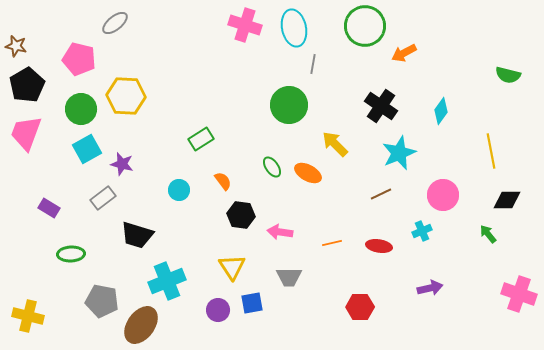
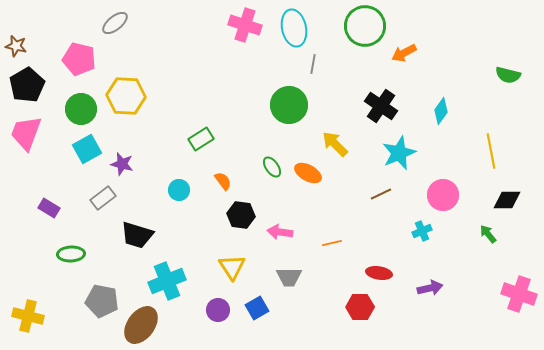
red ellipse at (379, 246): moved 27 px down
blue square at (252, 303): moved 5 px right, 5 px down; rotated 20 degrees counterclockwise
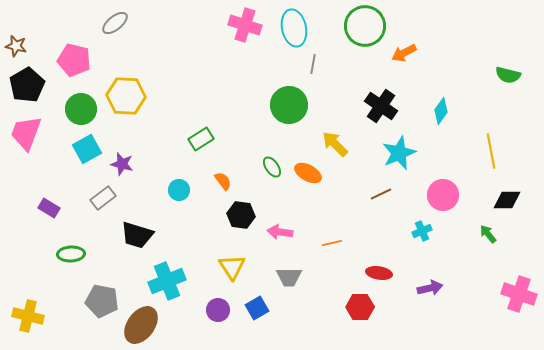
pink pentagon at (79, 59): moved 5 px left, 1 px down
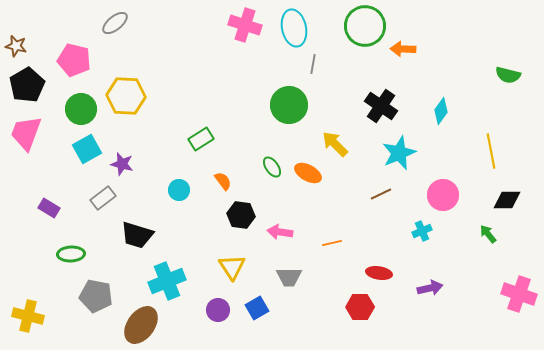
orange arrow at (404, 53): moved 1 px left, 4 px up; rotated 30 degrees clockwise
gray pentagon at (102, 301): moved 6 px left, 5 px up
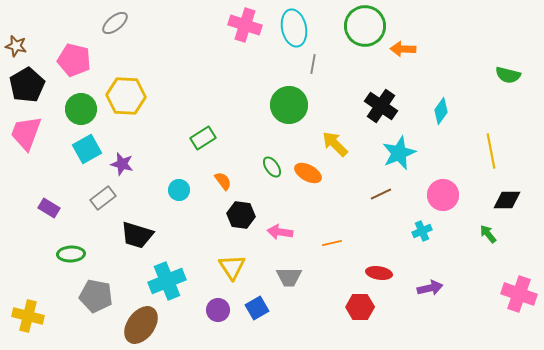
green rectangle at (201, 139): moved 2 px right, 1 px up
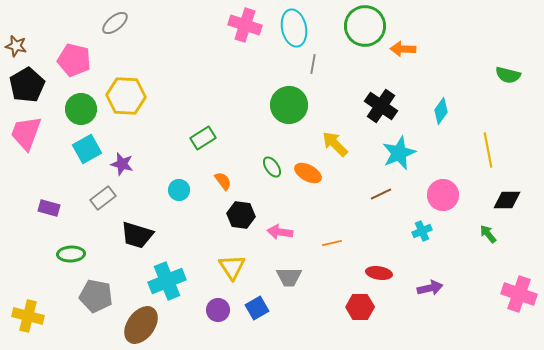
yellow line at (491, 151): moved 3 px left, 1 px up
purple rectangle at (49, 208): rotated 15 degrees counterclockwise
